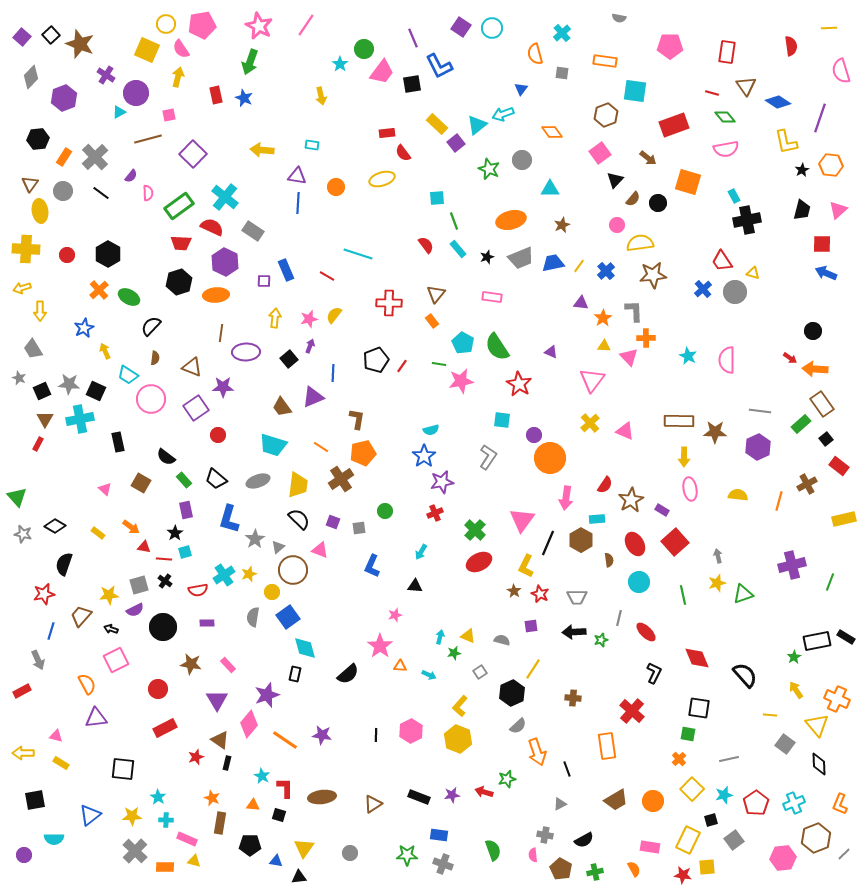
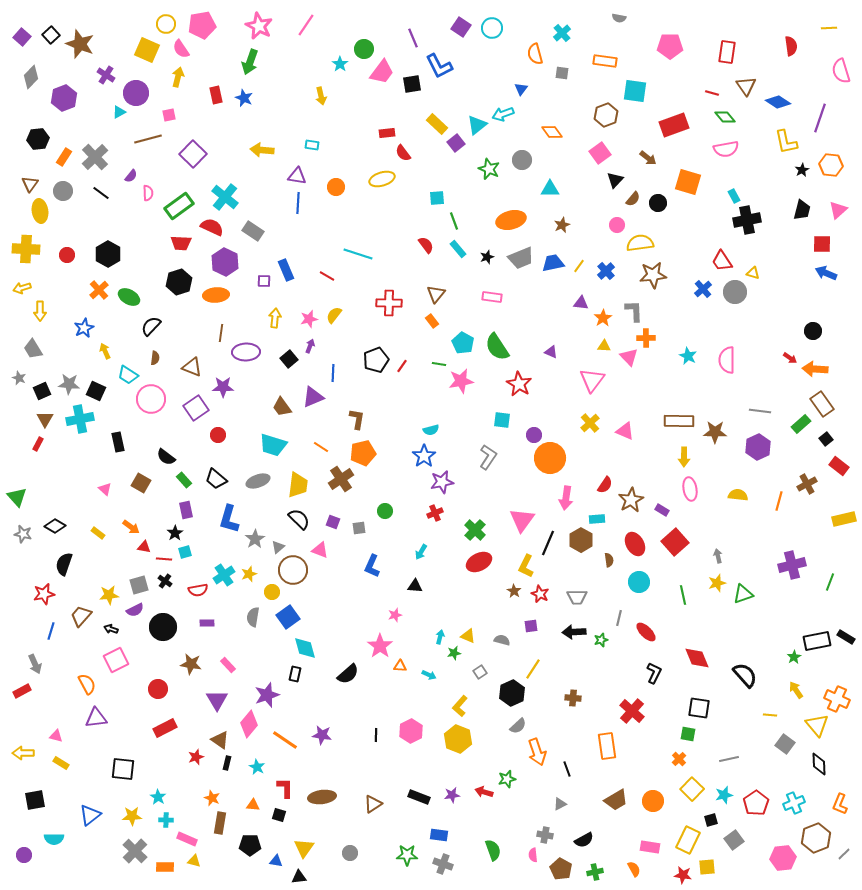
gray arrow at (38, 660): moved 3 px left, 4 px down
cyan star at (262, 776): moved 5 px left, 9 px up
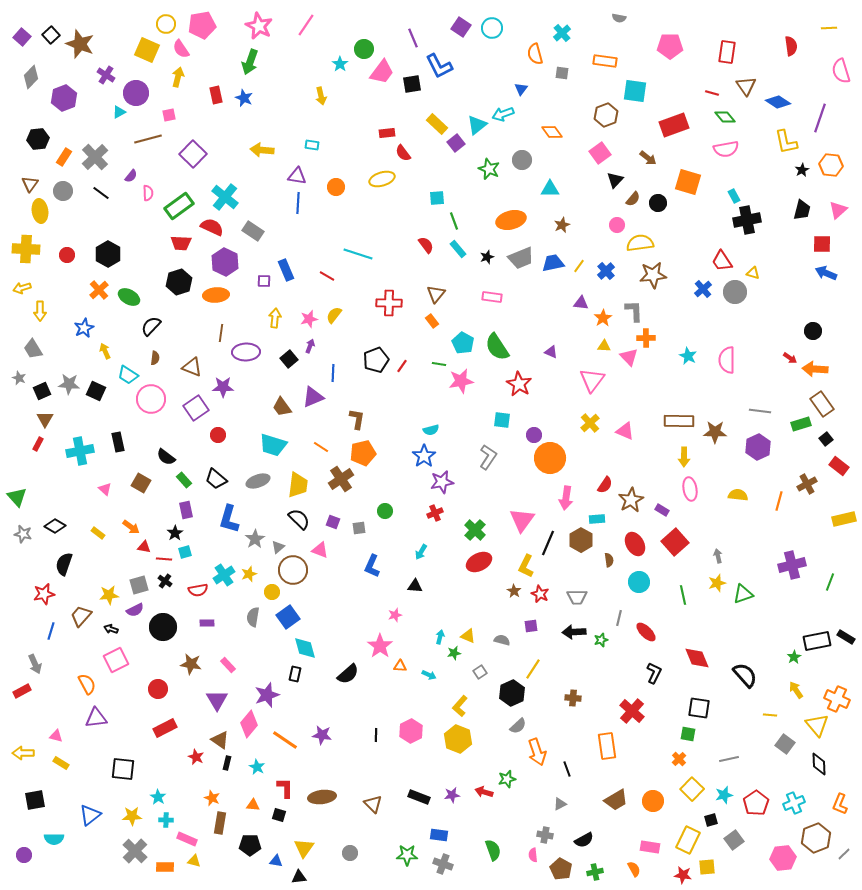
cyan cross at (80, 419): moved 32 px down
green rectangle at (801, 424): rotated 24 degrees clockwise
red star at (196, 757): rotated 28 degrees counterclockwise
brown triangle at (373, 804): rotated 42 degrees counterclockwise
